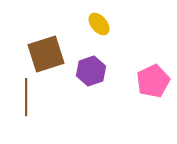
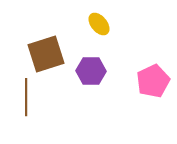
purple hexagon: rotated 20 degrees clockwise
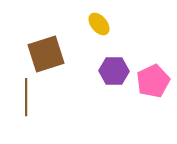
purple hexagon: moved 23 px right
